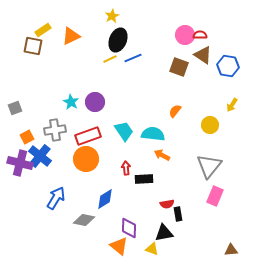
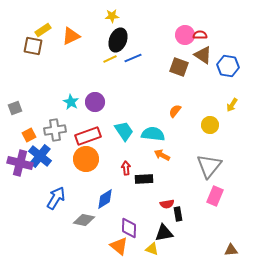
yellow star at (112, 16): rotated 24 degrees clockwise
orange square at (27, 137): moved 2 px right, 2 px up
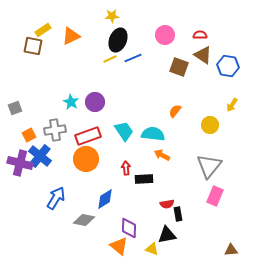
pink circle at (185, 35): moved 20 px left
black triangle at (164, 233): moved 3 px right, 2 px down
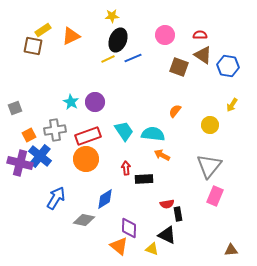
yellow line at (110, 59): moved 2 px left
black triangle at (167, 235): rotated 36 degrees clockwise
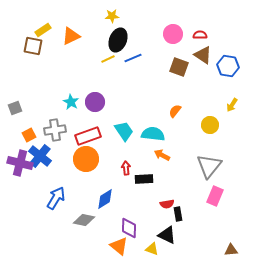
pink circle at (165, 35): moved 8 px right, 1 px up
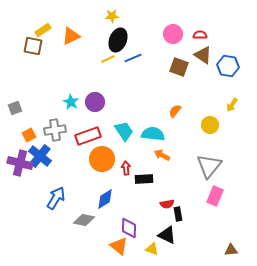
orange circle at (86, 159): moved 16 px right
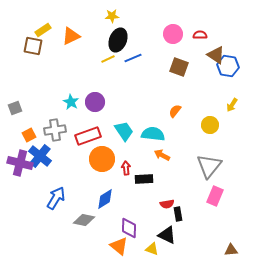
brown triangle at (203, 55): moved 13 px right
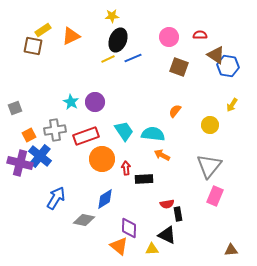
pink circle at (173, 34): moved 4 px left, 3 px down
red rectangle at (88, 136): moved 2 px left
yellow triangle at (152, 249): rotated 24 degrees counterclockwise
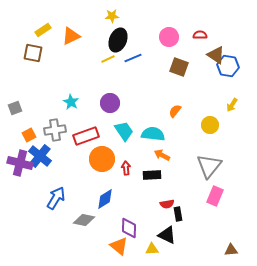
brown square at (33, 46): moved 7 px down
purple circle at (95, 102): moved 15 px right, 1 px down
black rectangle at (144, 179): moved 8 px right, 4 px up
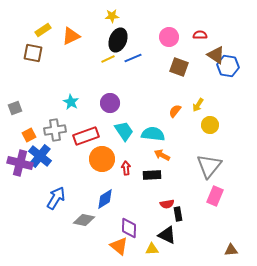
yellow arrow at (232, 105): moved 34 px left
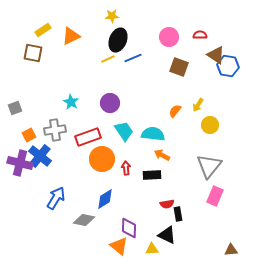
red rectangle at (86, 136): moved 2 px right, 1 px down
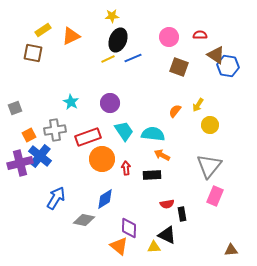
purple cross at (20, 163): rotated 30 degrees counterclockwise
black rectangle at (178, 214): moved 4 px right
yellow triangle at (152, 249): moved 2 px right, 2 px up
